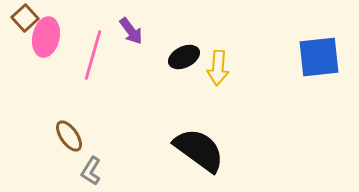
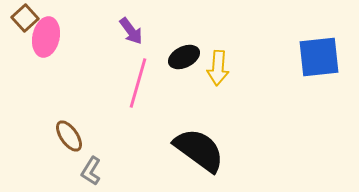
pink line: moved 45 px right, 28 px down
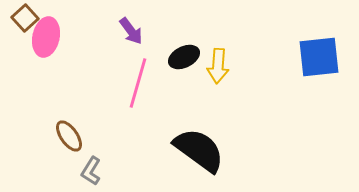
yellow arrow: moved 2 px up
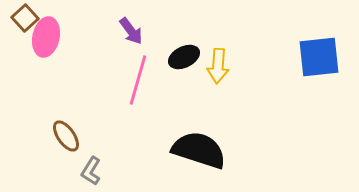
pink line: moved 3 px up
brown ellipse: moved 3 px left
black semicircle: rotated 18 degrees counterclockwise
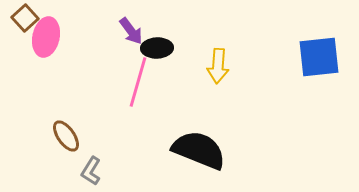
black ellipse: moved 27 px left, 9 px up; rotated 24 degrees clockwise
pink line: moved 2 px down
black semicircle: rotated 4 degrees clockwise
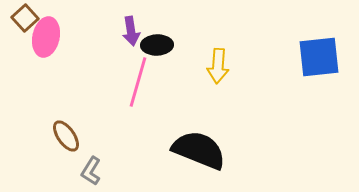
purple arrow: rotated 28 degrees clockwise
black ellipse: moved 3 px up
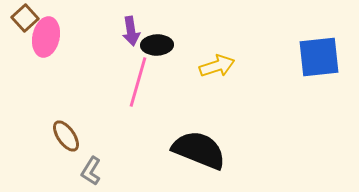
yellow arrow: moved 1 px left; rotated 112 degrees counterclockwise
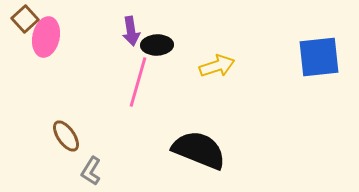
brown square: moved 1 px down
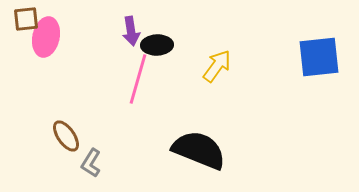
brown square: moved 1 px right; rotated 36 degrees clockwise
yellow arrow: rotated 36 degrees counterclockwise
pink line: moved 3 px up
gray L-shape: moved 8 px up
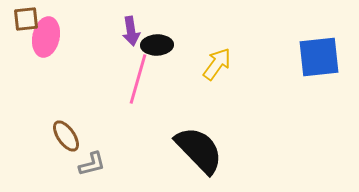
yellow arrow: moved 2 px up
black semicircle: rotated 24 degrees clockwise
gray L-shape: moved 1 px right, 1 px down; rotated 136 degrees counterclockwise
